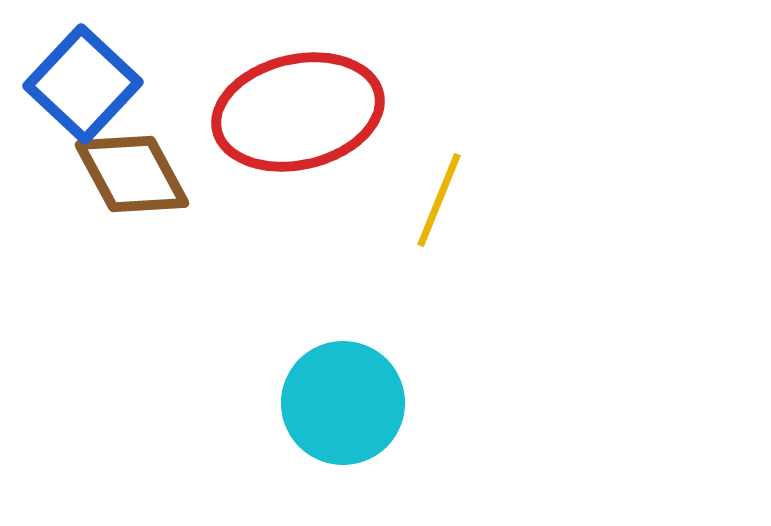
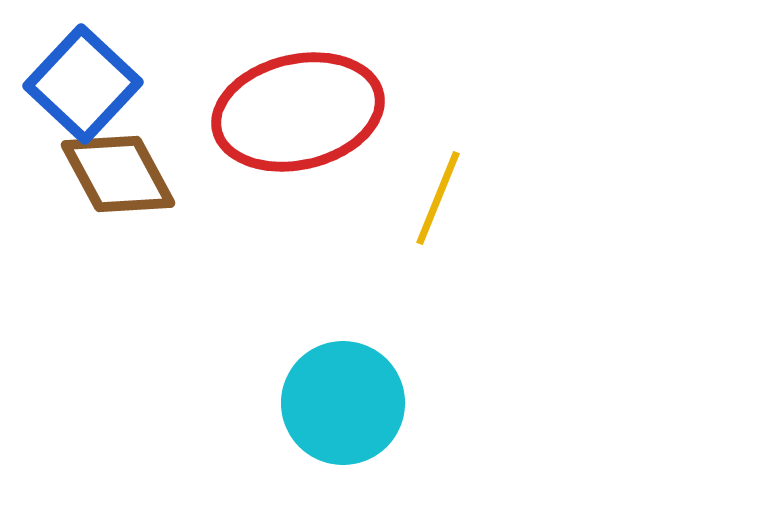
brown diamond: moved 14 px left
yellow line: moved 1 px left, 2 px up
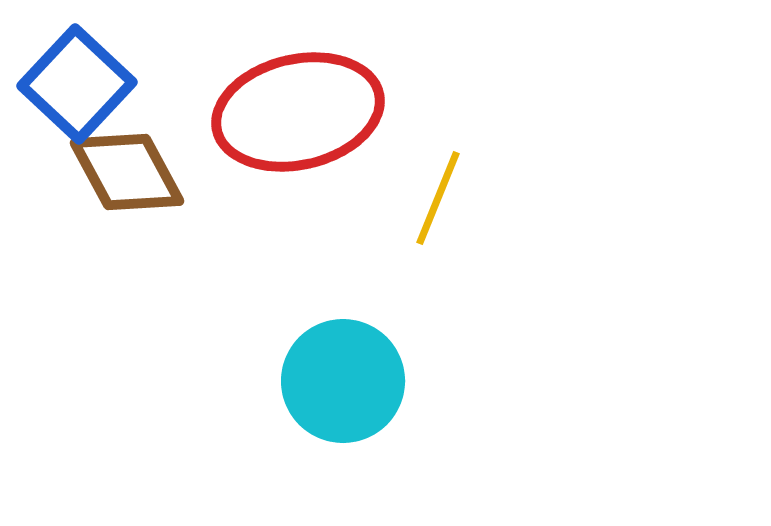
blue square: moved 6 px left
brown diamond: moved 9 px right, 2 px up
cyan circle: moved 22 px up
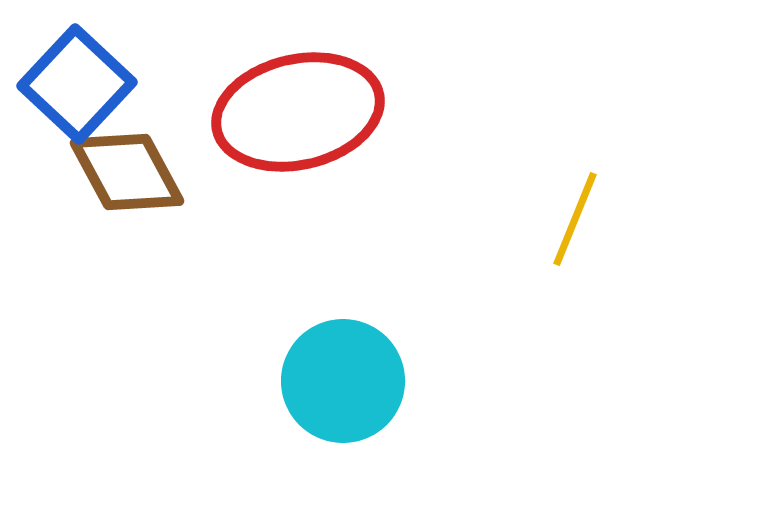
yellow line: moved 137 px right, 21 px down
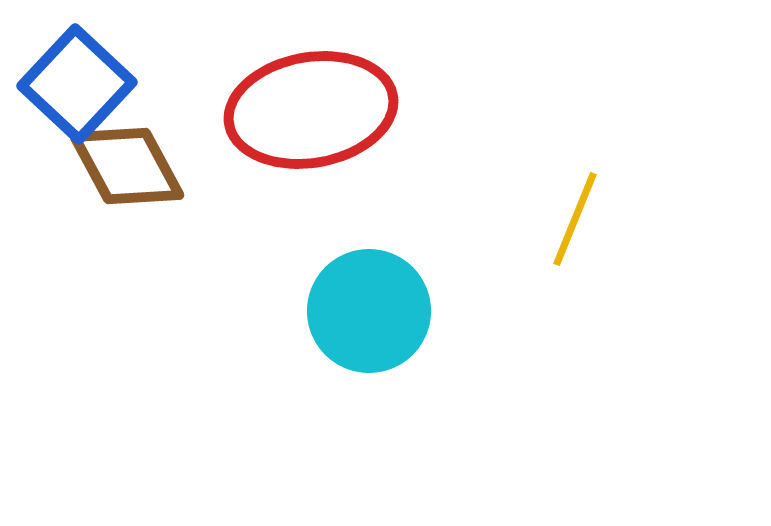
red ellipse: moved 13 px right, 2 px up; rotated 3 degrees clockwise
brown diamond: moved 6 px up
cyan circle: moved 26 px right, 70 px up
